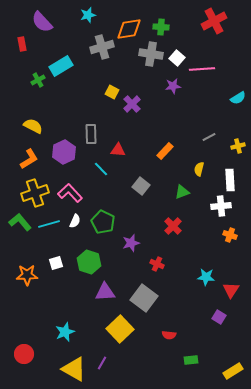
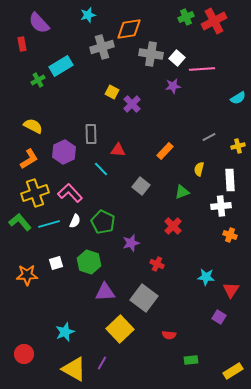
purple semicircle at (42, 22): moved 3 px left, 1 px down
green cross at (161, 27): moved 25 px right, 10 px up; rotated 28 degrees counterclockwise
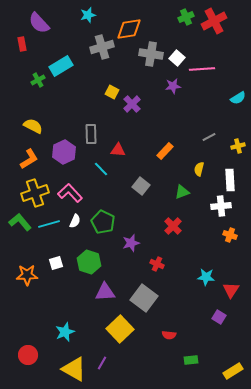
red circle at (24, 354): moved 4 px right, 1 px down
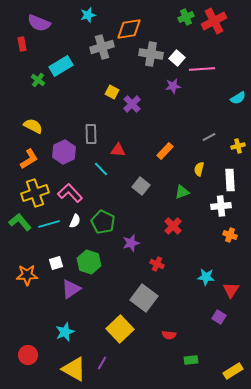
purple semicircle at (39, 23): rotated 25 degrees counterclockwise
green cross at (38, 80): rotated 24 degrees counterclockwise
purple triangle at (105, 292): moved 34 px left, 3 px up; rotated 30 degrees counterclockwise
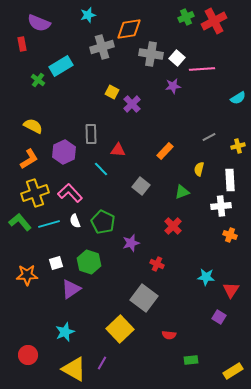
white semicircle at (75, 221): rotated 136 degrees clockwise
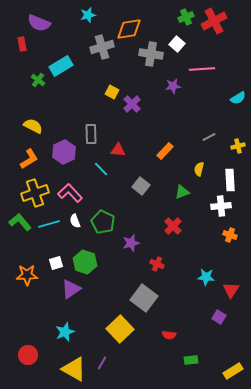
white square at (177, 58): moved 14 px up
green hexagon at (89, 262): moved 4 px left
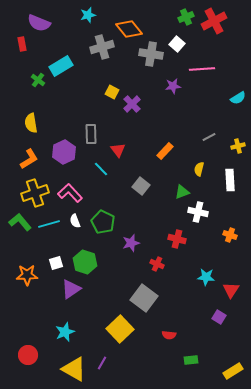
orange diamond at (129, 29): rotated 60 degrees clockwise
yellow semicircle at (33, 126): moved 2 px left, 3 px up; rotated 126 degrees counterclockwise
red triangle at (118, 150): rotated 49 degrees clockwise
white cross at (221, 206): moved 23 px left, 6 px down; rotated 18 degrees clockwise
red cross at (173, 226): moved 4 px right, 13 px down; rotated 30 degrees counterclockwise
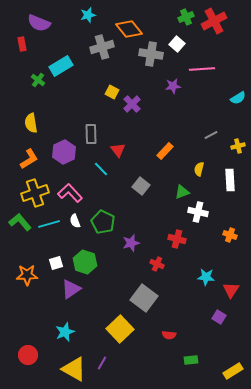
gray line at (209, 137): moved 2 px right, 2 px up
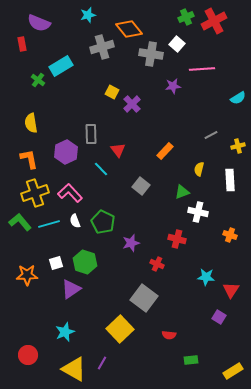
purple hexagon at (64, 152): moved 2 px right
orange L-shape at (29, 159): rotated 70 degrees counterclockwise
